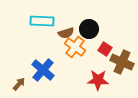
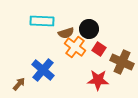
red square: moved 6 px left
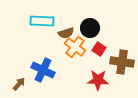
black circle: moved 1 px right, 1 px up
brown cross: rotated 15 degrees counterclockwise
blue cross: rotated 15 degrees counterclockwise
